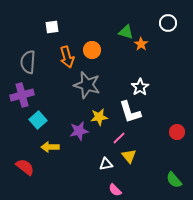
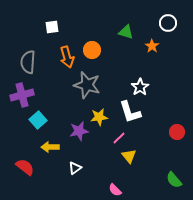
orange star: moved 11 px right, 2 px down
white triangle: moved 31 px left, 4 px down; rotated 24 degrees counterclockwise
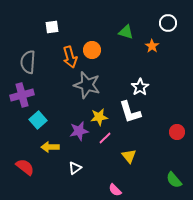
orange arrow: moved 3 px right
pink line: moved 14 px left
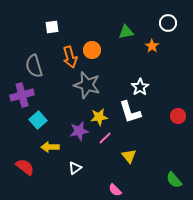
green triangle: rotated 28 degrees counterclockwise
gray semicircle: moved 6 px right, 4 px down; rotated 20 degrees counterclockwise
red circle: moved 1 px right, 16 px up
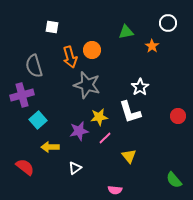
white square: rotated 16 degrees clockwise
pink semicircle: rotated 40 degrees counterclockwise
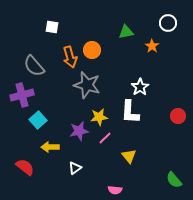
gray semicircle: rotated 25 degrees counterclockwise
white L-shape: rotated 20 degrees clockwise
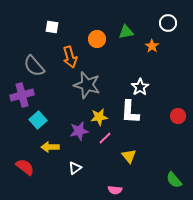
orange circle: moved 5 px right, 11 px up
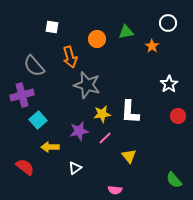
white star: moved 29 px right, 3 px up
yellow star: moved 3 px right, 3 px up
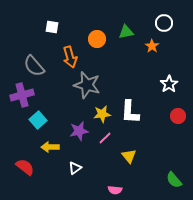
white circle: moved 4 px left
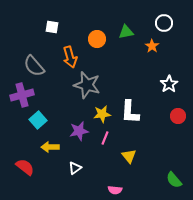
pink line: rotated 24 degrees counterclockwise
